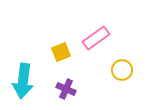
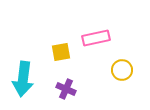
pink rectangle: rotated 24 degrees clockwise
yellow square: rotated 12 degrees clockwise
cyan arrow: moved 2 px up
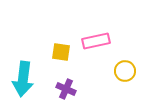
pink rectangle: moved 3 px down
yellow square: rotated 18 degrees clockwise
yellow circle: moved 3 px right, 1 px down
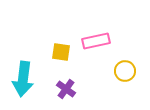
purple cross: rotated 12 degrees clockwise
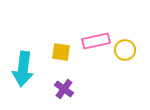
yellow circle: moved 21 px up
cyan arrow: moved 10 px up
purple cross: moved 2 px left
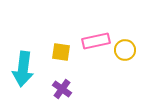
purple cross: moved 2 px left
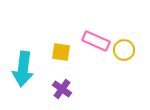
pink rectangle: rotated 36 degrees clockwise
yellow circle: moved 1 px left
